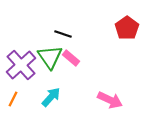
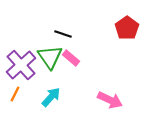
orange line: moved 2 px right, 5 px up
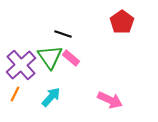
red pentagon: moved 5 px left, 6 px up
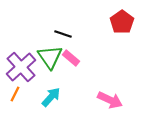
purple cross: moved 2 px down
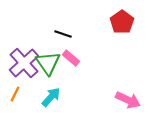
green triangle: moved 2 px left, 6 px down
purple cross: moved 3 px right, 4 px up
pink arrow: moved 18 px right
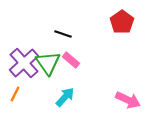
pink rectangle: moved 2 px down
cyan arrow: moved 14 px right
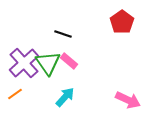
pink rectangle: moved 2 px left, 1 px down
orange line: rotated 28 degrees clockwise
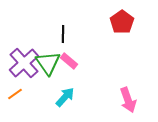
black line: rotated 72 degrees clockwise
pink arrow: rotated 45 degrees clockwise
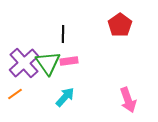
red pentagon: moved 2 px left, 3 px down
pink rectangle: rotated 48 degrees counterclockwise
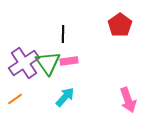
purple cross: rotated 8 degrees clockwise
orange line: moved 5 px down
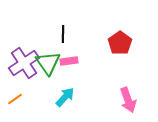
red pentagon: moved 18 px down
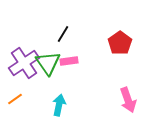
black line: rotated 30 degrees clockwise
cyan arrow: moved 6 px left, 8 px down; rotated 30 degrees counterclockwise
